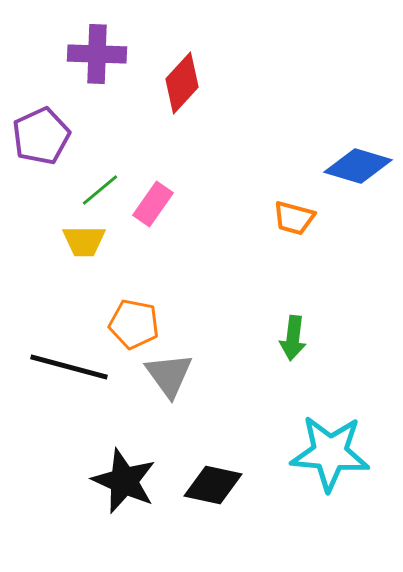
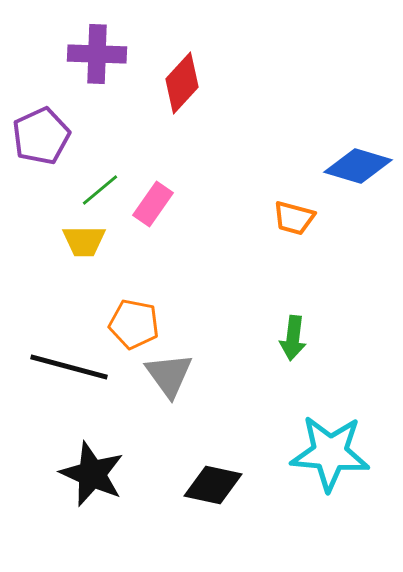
black star: moved 32 px left, 7 px up
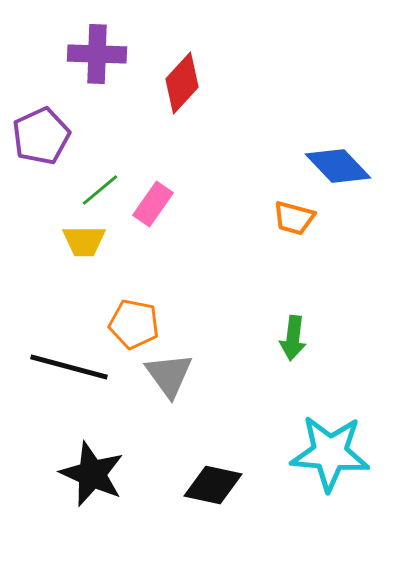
blue diamond: moved 20 px left; rotated 30 degrees clockwise
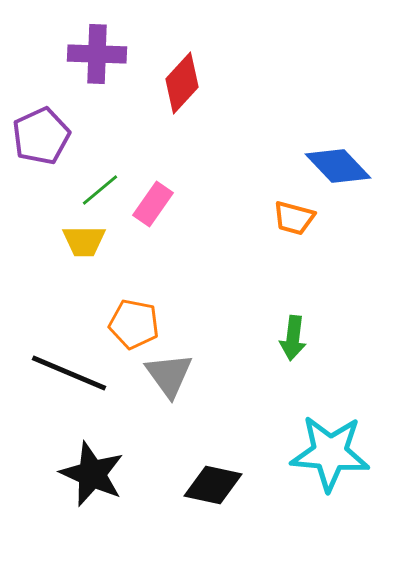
black line: moved 6 px down; rotated 8 degrees clockwise
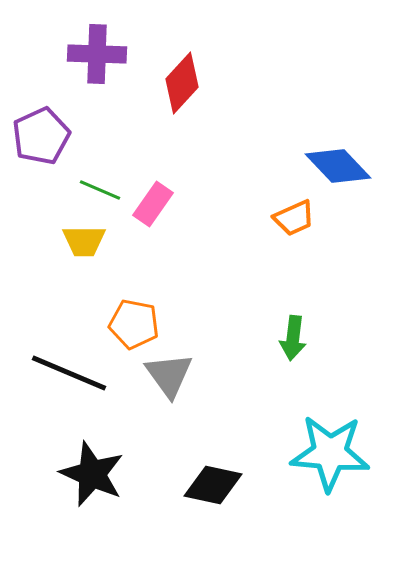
green line: rotated 63 degrees clockwise
orange trapezoid: rotated 39 degrees counterclockwise
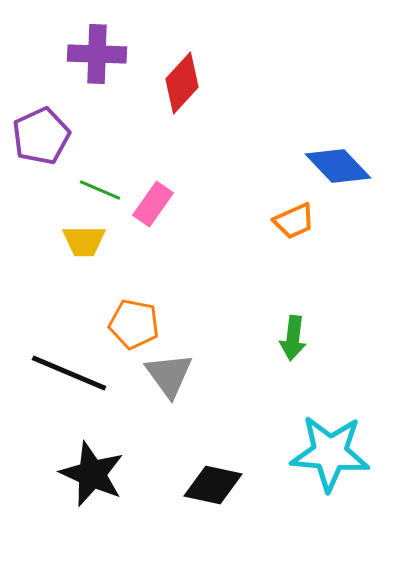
orange trapezoid: moved 3 px down
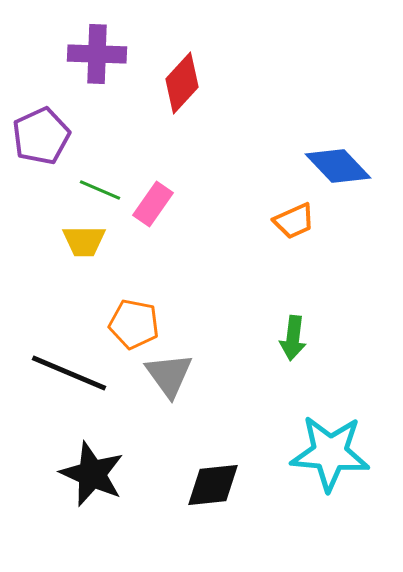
black diamond: rotated 18 degrees counterclockwise
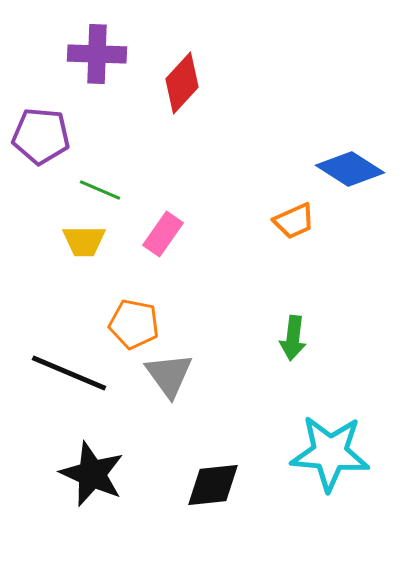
purple pentagon: rotated 30 degrees clockwise
blue diamond: moved 12 px right, 3 px down; rotated 14 degrees counterclockwise
pink rectangle: moved 10 px right, 30 px down
